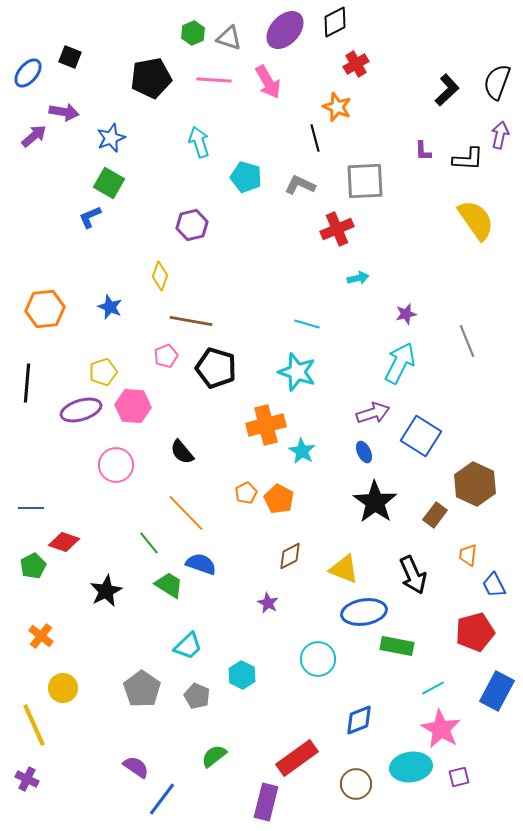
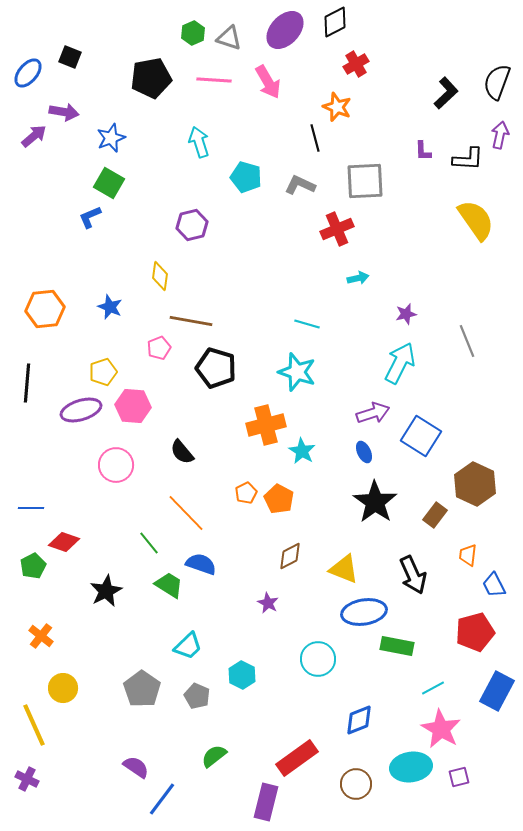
black L-shape at (447, 90): moved 1 px left, 3 px down
yellow diamond at (160, 276): rotated 12 degrees counterclockwise
pink pentagon at (166, 356): moved 7 px left, 8 px up
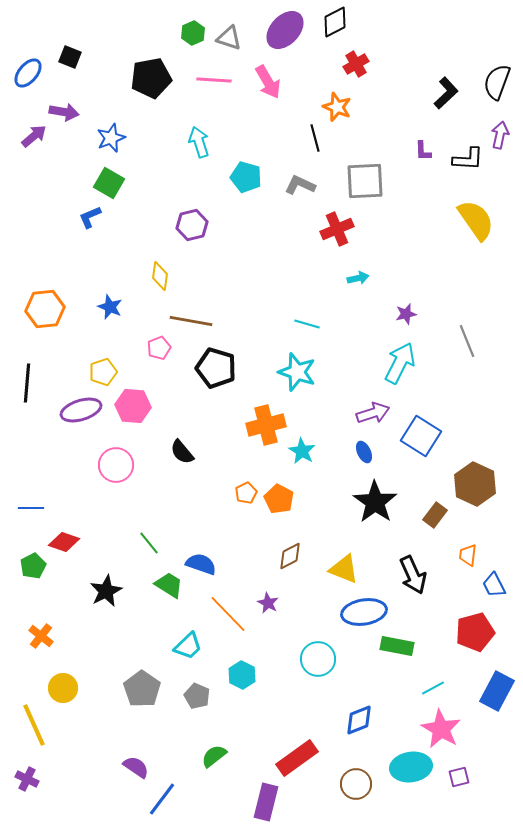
orange line at (186, 513): moved 42 px right, 101 px down
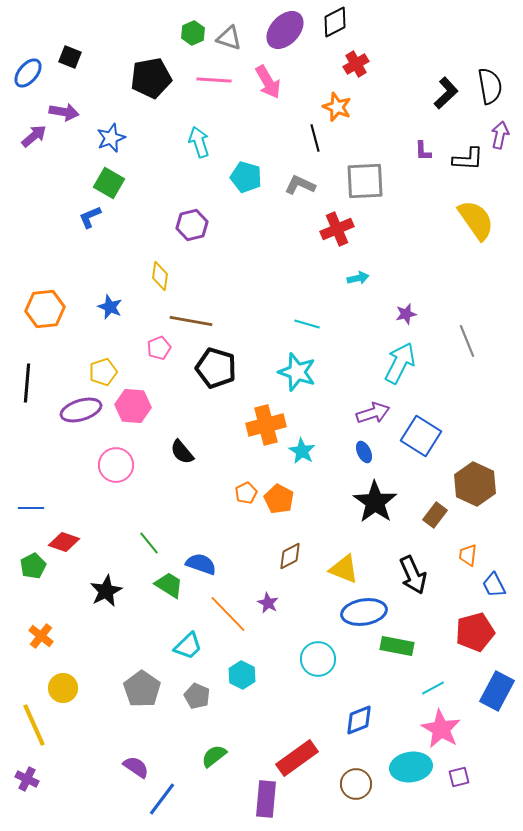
black semicircle at (497, 82): moved 7 px left, 4 px down; rotated 150 degrees clockwise
purple rectangle at (266, 802): moved 3 px up; rotated 9 degrees counterclockwise
